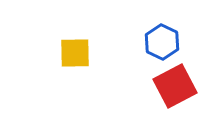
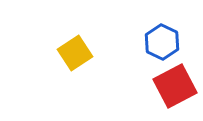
yellow square: rotated 32 degrees counterclockwise
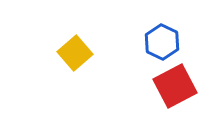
yellow square: rotated 8 degrees counterclockwise
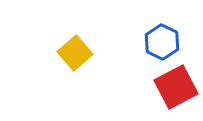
red square: moved 1 px right, 1 px down
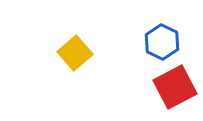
red square: moved 1 px left
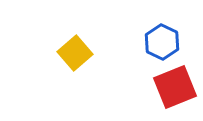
red square: rotated 6 degrees clockwise
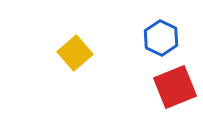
blue hexagon: moved 1 px left, 4 px up
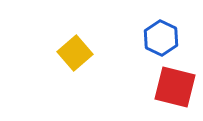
red square: rotated 36 degrees clockwise
